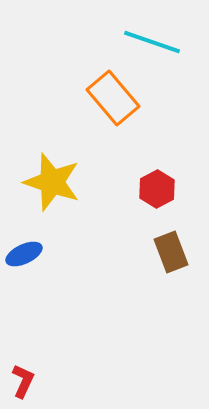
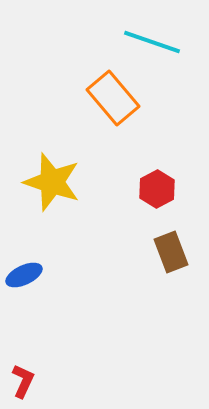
blue ellipse: moved 21 px down
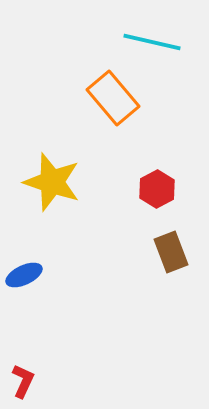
cyan line: rotated 6 degrees counterclockwise
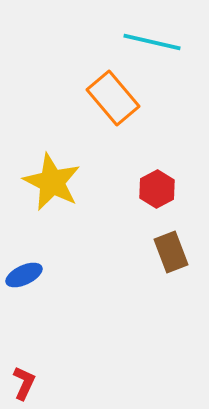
yellow star: rotated 8 degrees clockwise
red L-shape: moved 1 px right, 2 px down
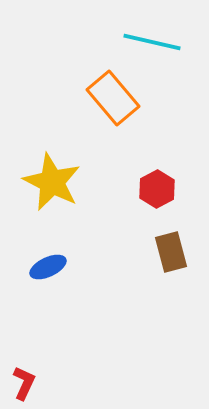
brown rectangle: rotated 6 degrees clockwise
blue ellipse: moved 24 px right, 8 px up
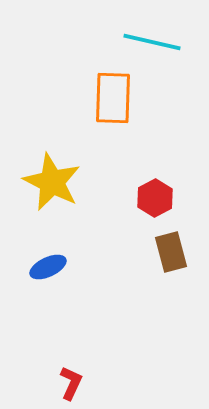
orange rectangle: rotated 42 degrees clockwise
red hexagon: moved 2 px left, 9 px down
red L-shape: moved 47 px right
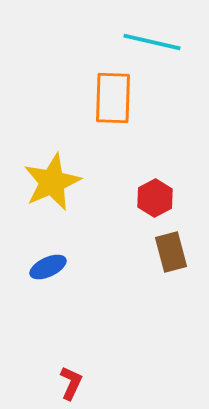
yellow star: rotated 22 degrees clockwise
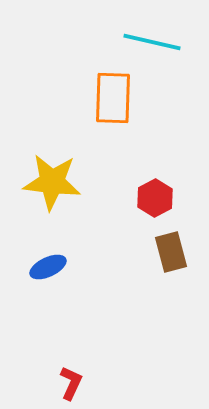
yellow star: rotated 30 degrees clockwise
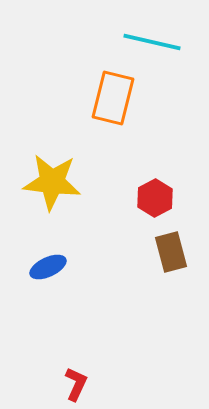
orange rectangle: rotated 12 degrees clockwise
red L-shape: moved 5 px right, 1 px down
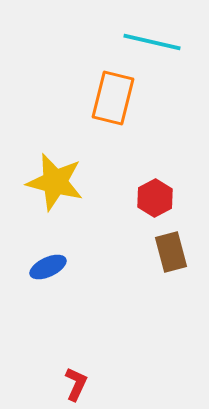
yellow star: moved 3 px right; rotated 8 degrees clockwise
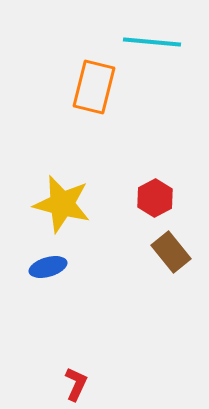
cyan line: rotated 8 degrees counterclockwise
orange rectangle: moved 19 px left, 11 px up
yellow star: moved 7 px right, 22 px down
brown rectangle: rotated 24 degrees counterclockwise
blue ellipse: rotated 9 degrees clockwise
